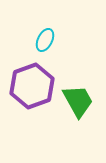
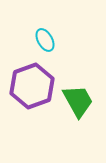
cyan ellipse: rotated 55 degrees counterclockwise
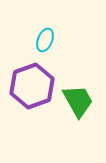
cyan ellipse: rotated 50 degrees clockwise
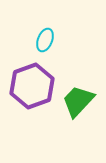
green trapezoid: rotated 108 degrees counterclockwise
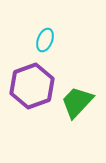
green trapezoid: moved 1 px left, 1 px down
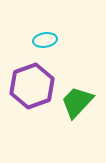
cyan ellipse: rotated 60 degrees clockwise
